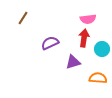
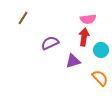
red arrow: moved 1 px up
cyan circle: moved 1 px left, 1 px down
purple triangle: moved 1 px up
orange semicircle: moved 2 px right; rotated 42 degrees clockwise
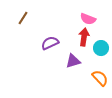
pink semicircle: rotated 28 degrees clockwise
cyan circle: moved 2 px up
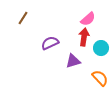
pink semicircle: rotated 63 degrees counterclockwise
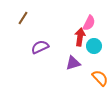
pink semicircle: moved 1 px right, 4 px down; rotated 21 degrees counterclockwise
red arrow: moved 4 px left
purple semicircle: moved 10 px left, 4 px down
cyan circle: moved 7 px left, 2 px up
purple triangle: moved 2 px down
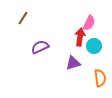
orange semicircle: rotated 36 degrees clockwise
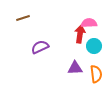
brown line: rotated 40 degrees clockwise
pink semicircle: rotated 119 degrees counterclockwise
red arrow: moved 3 px up
purple triangle: moved 2 px right, 5 px down; rotated 14 degrees clockwise
orange semicircle: moved 4 px left, 4 px up
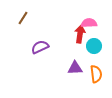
brown line: rotated 40 degrees counterclockwise
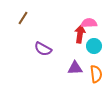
purple semicircle: moved 3 px right, 2 px down; rotated 126 degrees counterclockwise
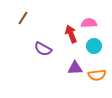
red arrow: moved 9 px left; rotated 30 degrees counterclockwise
orange semicircle: moved 1 px right, 1 px down; rotated 90 degrees clockwise
